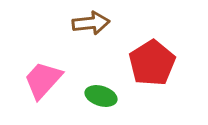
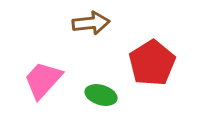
green ellipse: moved 1 px up
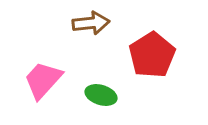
red pentagon: moved 8 px up
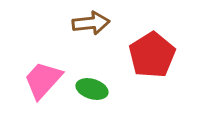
green ellipse: moved 9 px left, 6 px up
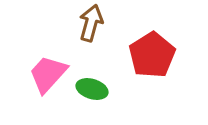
brown arrow: rotated 69 degrees counterclockwise
pink trapezoid: moved 5 px right, 6 px up
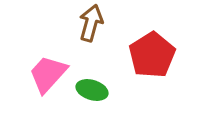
green ellipse: moved 1 px down
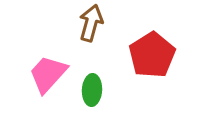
green ellipse: rotated 76 degrees clockwise
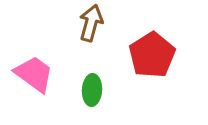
pink trapezoid: moved 14 px left; rotated 84 degrees clockwise
